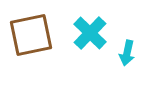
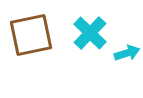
cyan arrow: rotated 120 degrees counterclockwise
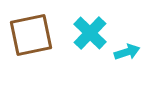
cyan arrow: moved 1 px up
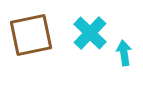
cyan arrow: moved 3 px left, 1 px down; rotated 80 degrees counterclockwise
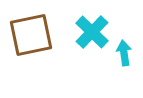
cyan cross: moved 2 px right, 1 px up
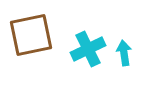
cyan cross: moved 4 px left, 17 px down; rotated 20 degrees clockwise
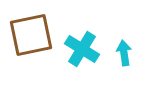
cyan cross: moved 6 px left; rotated 32 degrees counterclockwise
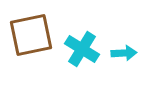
cyan arrow: rotated 95 degrees clockwise
